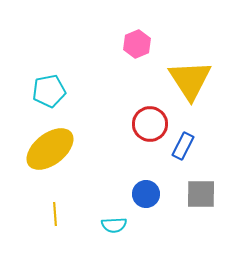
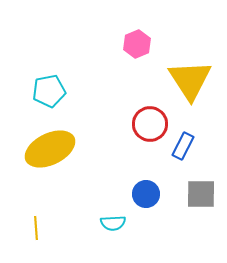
yellow ellipse: rotated 12 degrees clockwise
yellow line: moved 19 px left, 14 px down
cyan semicircle: moved 1 px left, 2 px up
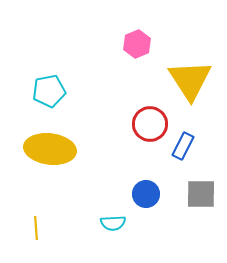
yellow ellipse: rotated 33 degrees clockwise
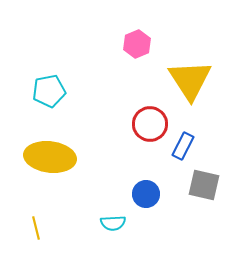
yellow ellipse: moved 8 px down
gray square: moved 3 px right, 9 px up; rotated 12 degrees clockwise
yellow line: rotated 10 degrees counterclockwise
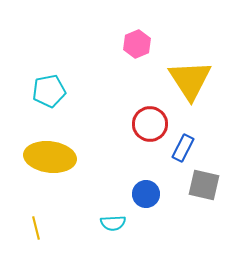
blue rectangle: moved 2 px down
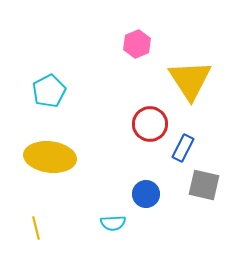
cyan pentagon: rotated 16 degrees counterclockwise
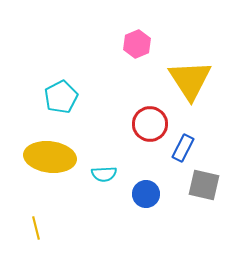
cyan pentagon: moved 12 px right, 6 px down
cyan semicircle: moved 9 px left, 49 px up
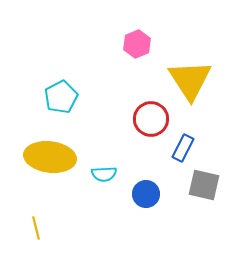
red circle: moved 1 px right, 5 px up
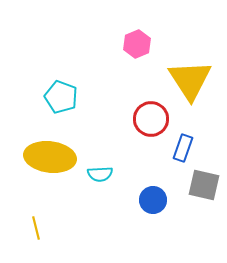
cyan pentagon: rotated 24 degrees counterclockwise
blue rectangle: rotated 8 degrees counterclockwise
cyan semicircle: moved 4 px left
blue circle: moved 7 px right, 6 px down
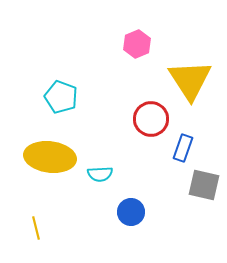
blue circle: moved 22 px left, 12 px down
